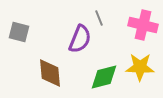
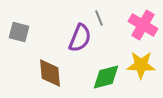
pink cross: rotated 16 degrees clockwise
purple semicircle: moved 1 px up
yellow star: moved 1 px right, 2 px up
green diamond: moved 2 px right
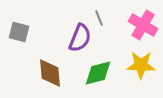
green diamond: moved 8 px left, 4 px up
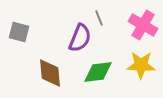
green diamond: moved 1 px up; rotated 8 degrees clockwise
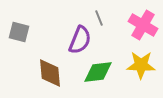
purple semicircle: moved 2 px down
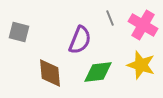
gray line: moved 11 px right
yellow star: rotated 16 degrees clockwise
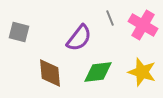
purple semicircle: moved 1 px left, 2 px up; rotated 16 degrees clockwise
yellow star: moved 1 px right, 7 px down
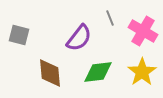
pink cross: moved 6 px down
gray square: moved 3 px down
yellow star: rotated 20 degrees clockwise
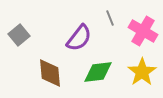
gray square: rotated 35 degrees clockwise
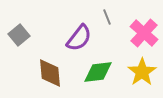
gray line: moved 3 px left, 1 px up
pink cross: moved 1 px right, 2 px down; rotated 12 degrees clockwise
